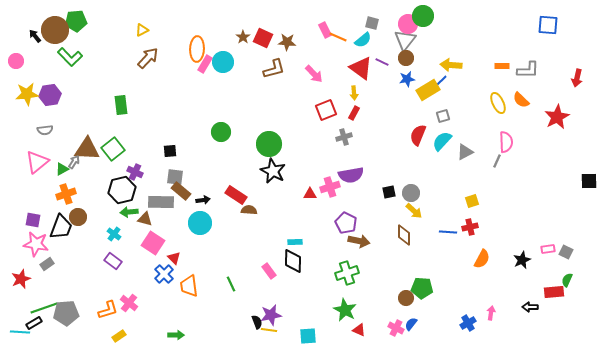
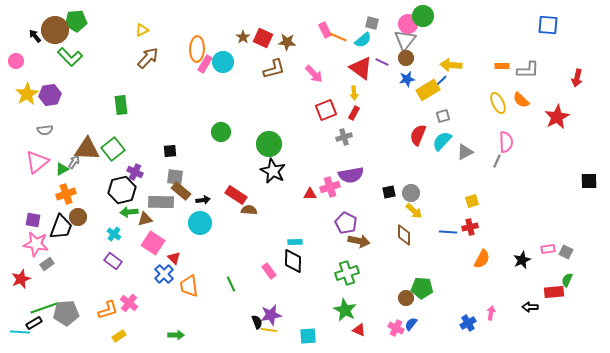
yellow star at (27, 94): rotated 25 degrees counterclockwise
brown triangle at (145, 219): rotated 28 degrees counterclockwise
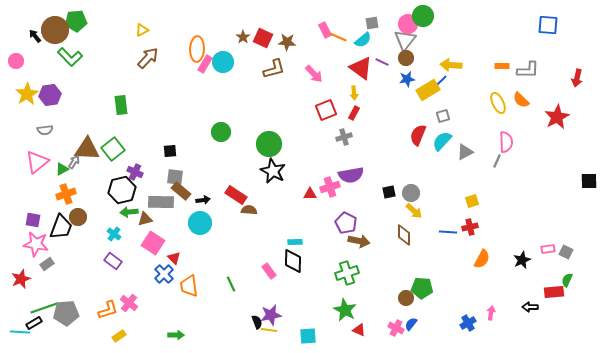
gray square at (372, 23): rotated 24 degrees counterclockwise
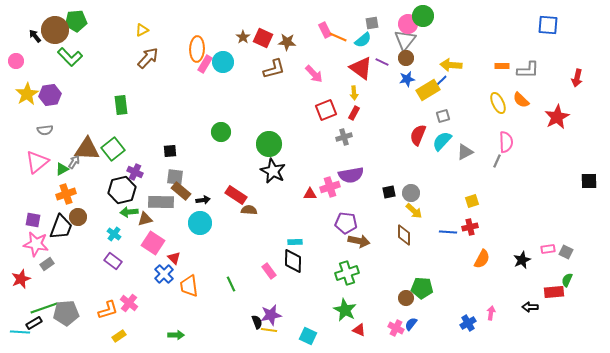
purple pentagon at (346, 223): rotated 20 degrees counterclockwise
cyan square at (308, 336): rotated 30 degrees clockwise
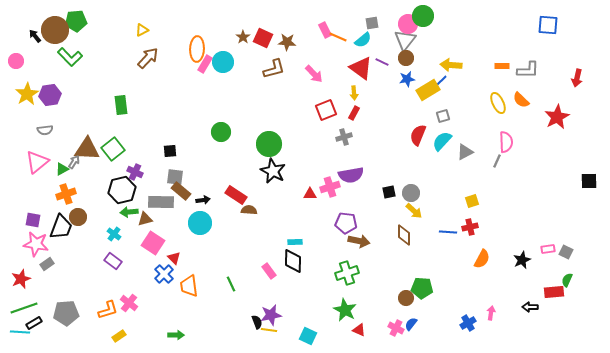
green line at (44, 308): moved 20 px left
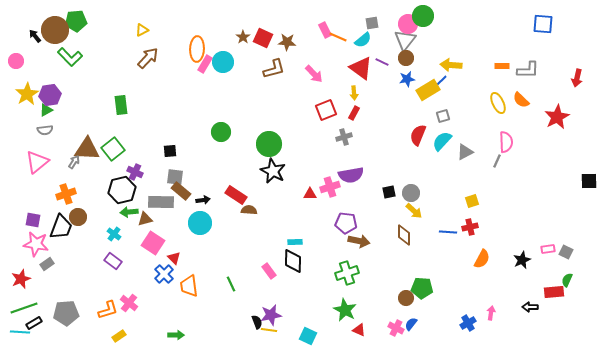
blue square at (548, 25): moved 5 px left, 1 px up
green triangle at (62, 169): moved 16 px left, 59 px up
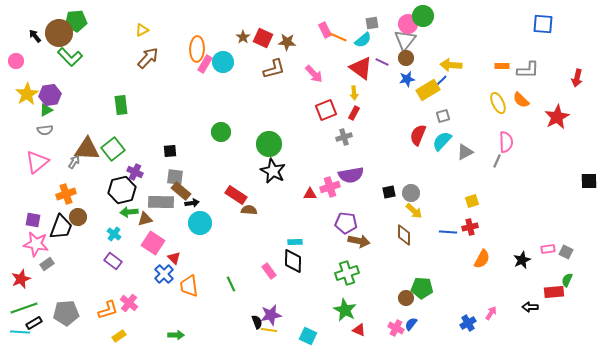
brown circle at (55, 30): moved 4 px right, 3 px down
black arrow at (203, 200): moved 11 px left, 3 px down
pink arrow at (491, 313): rotated 24 degrees clockwise
